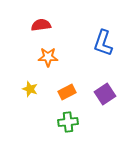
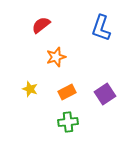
red semicircle: rotated 30 degrees counterclockwise
blue L-shape: moved 2 px left, 15 px up
orange star: moved 8 px right; rotated 18 degrees counterclockwise
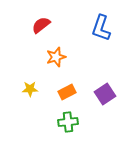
yellow star: rotated 21 degrees counterclockwise
